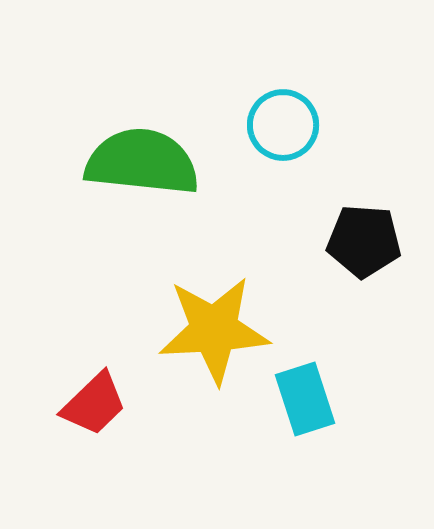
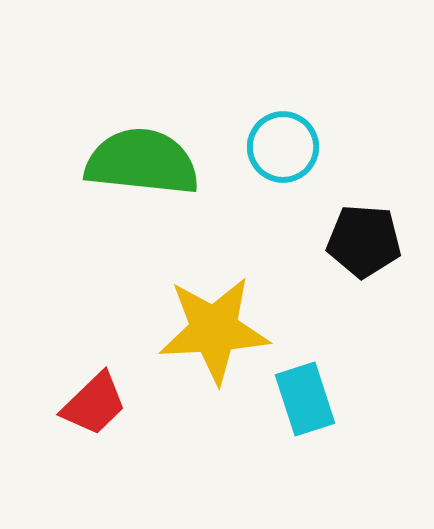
cyan circle: moved 22 px down
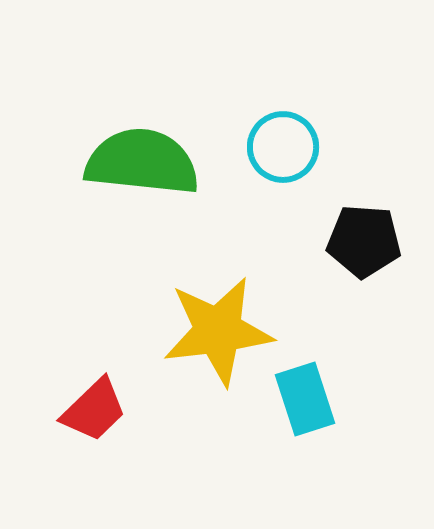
yellow star: moved 4 px right, 1 px down; rotated 4 degrees counterclockwise
red trapezoid: moved 6 px down
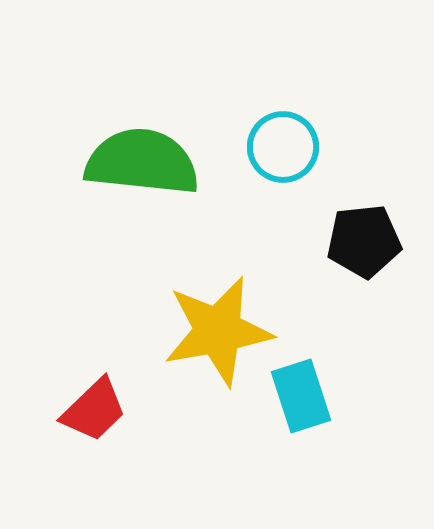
black pentagon: rotated 10 degrees counterclockwise
yellow star: rotated 3 degrees counterclockwise
cyan rectangle: moved 4 px left, 3 px up
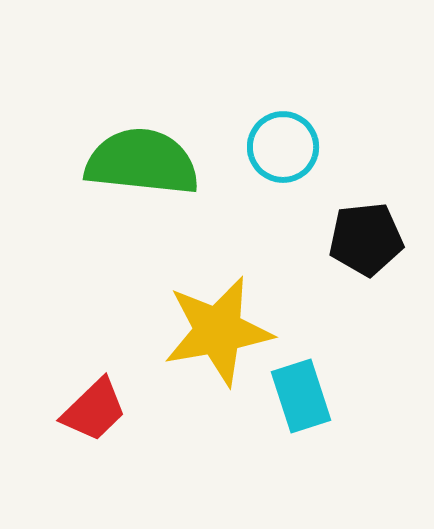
black pentagon: moved 2 px right, 2 px up
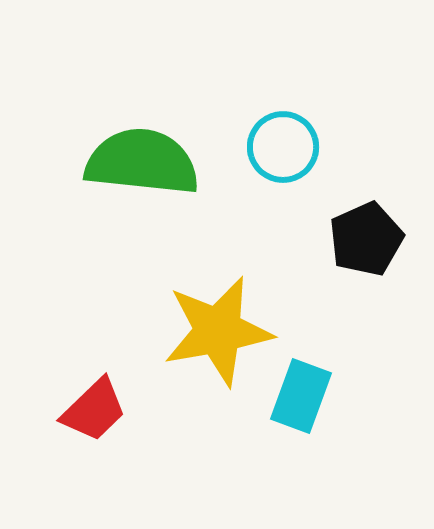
black pentagon: rotated 18 degrees counterclockwise
cyan rectangle: rotated 38 degrees clockwise
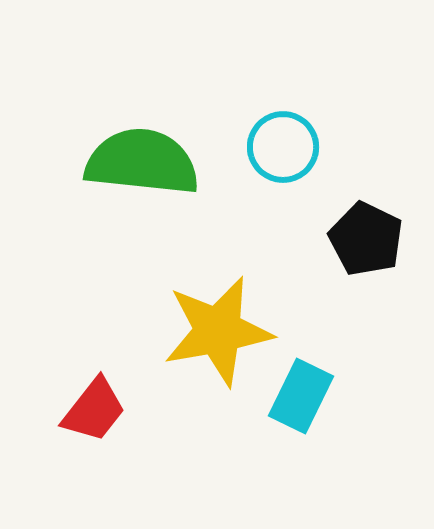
black pentagon: rotated 22 degrees counterclockwise
cyan rectangle: rotated 6 degrees clockwise
red trapezoid: rotated 8 degrees counterclockwise
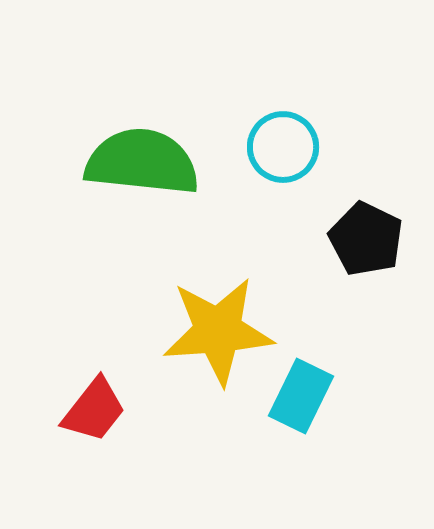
yellow star: rotated 6 degrees clockwise
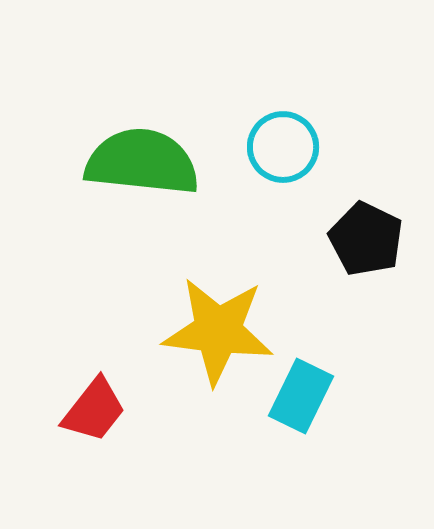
yellow star: rotated 11 degrees clockwise
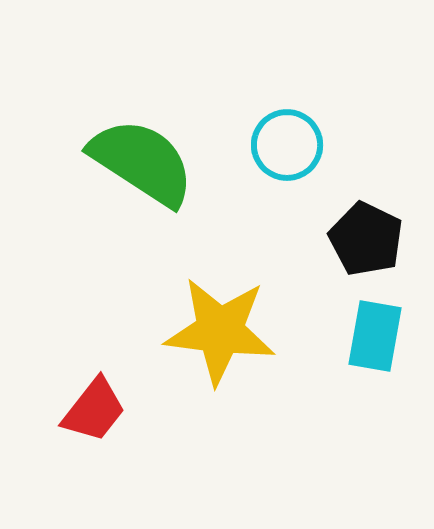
cyan circle: moved 4 px right, 2 px up
green semicircle: rotated 27 degrees clockwise
yellow star: moved 2 px right
cyan rectangle: moved 74 px right, 60 px up; rotated 16 degrees counterclockwise
